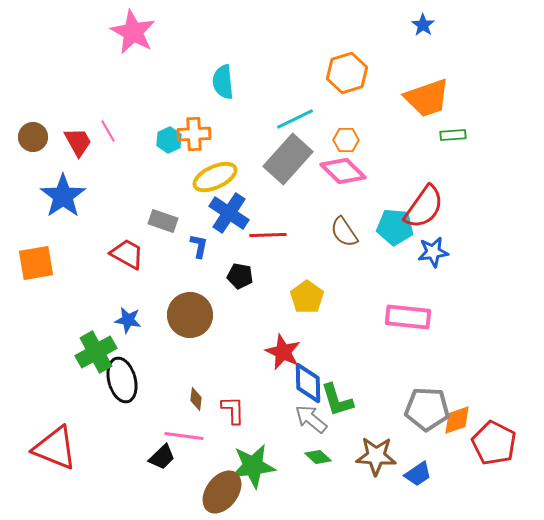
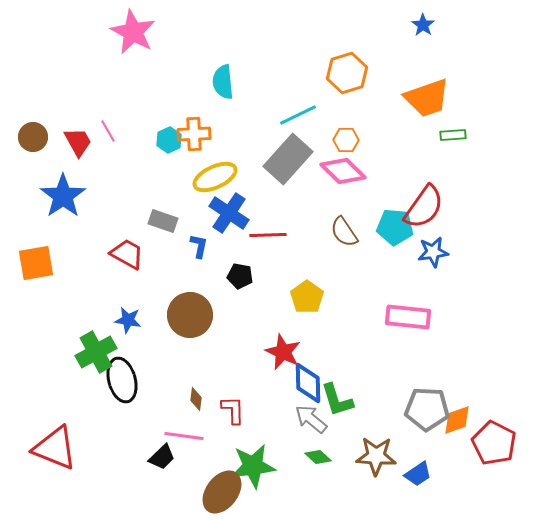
cyan line at (295, 119): moved 3 px right, 4 px up
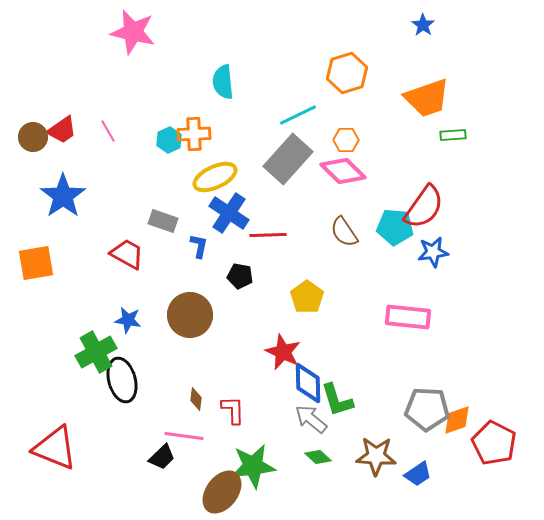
pink star at (133, 32): rotated 15 degrees counterclockwise
red trapezoid at (78, 142): moved 16 px left, 12 px up; rotated 84 degrees clockwise
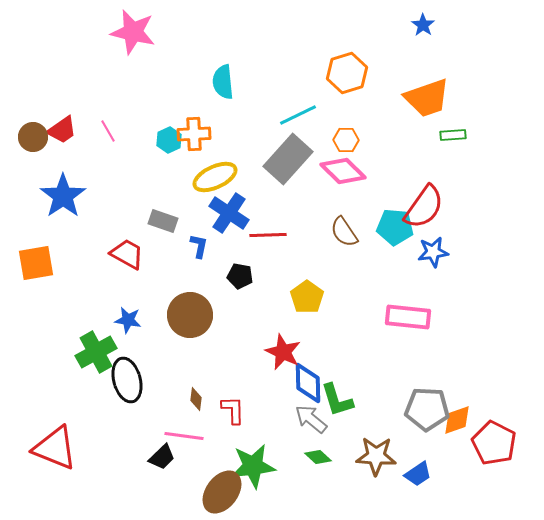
black ellipse at (122, 380): moved 5 px right
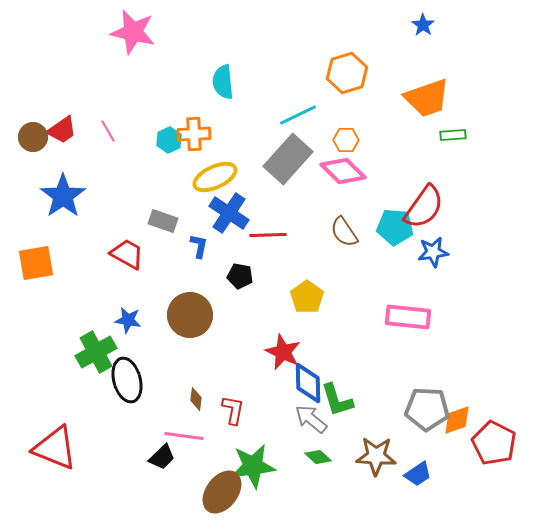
red L-shape at (233, 410): rotated 12 degrees clockwise
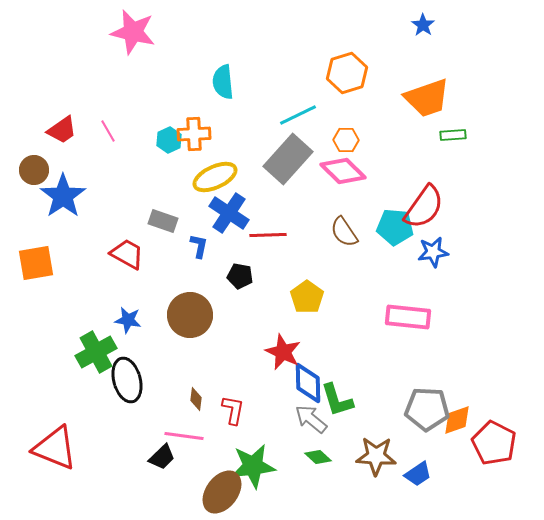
brown circle at (33, 137): moved 1 px right, 33 px down
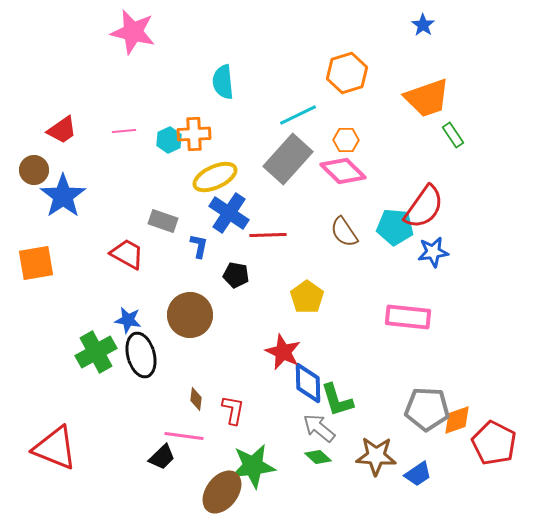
pink line at (108, 131): moved 16 px right; rotated 65 degrees counterclockwise
green rectangle at (453, 135): rotated 60 degrees clockwise
black pentagon at (240, 276): moved 4 px left, 1 px up
black ellipse at (127, 380): moved 14 px right, 25 px up
gray arrow at (311, 419): moved 8 px right, 9 px down
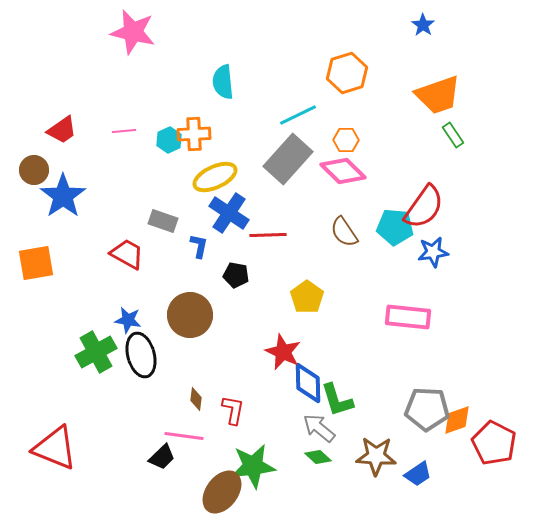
orange trapezoid at (427, 98): moved 11 px right, 3 px up
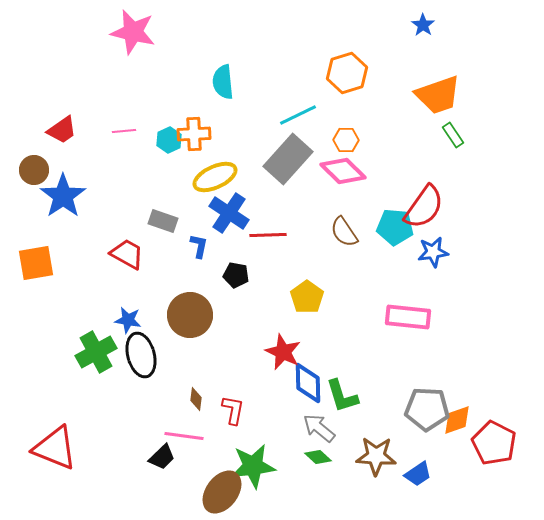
green L-shape at (337, 400): moved 5 px right, 4 px up
